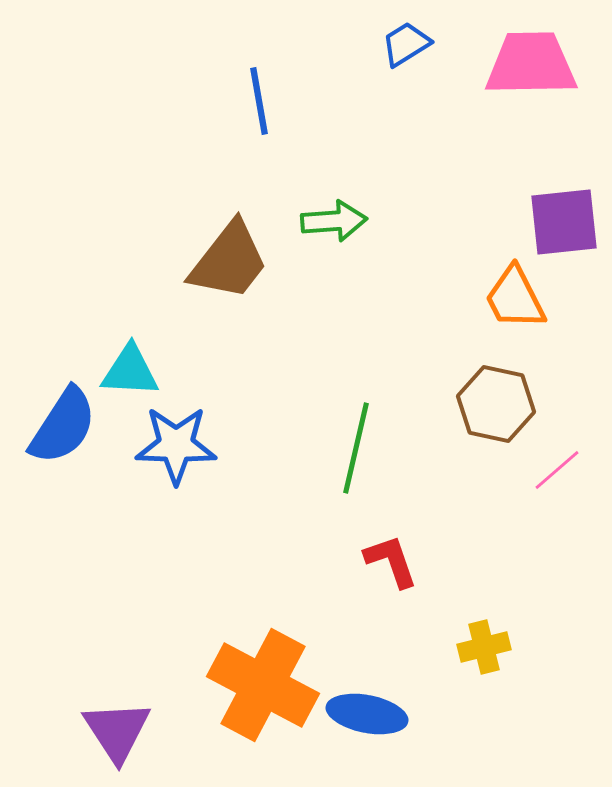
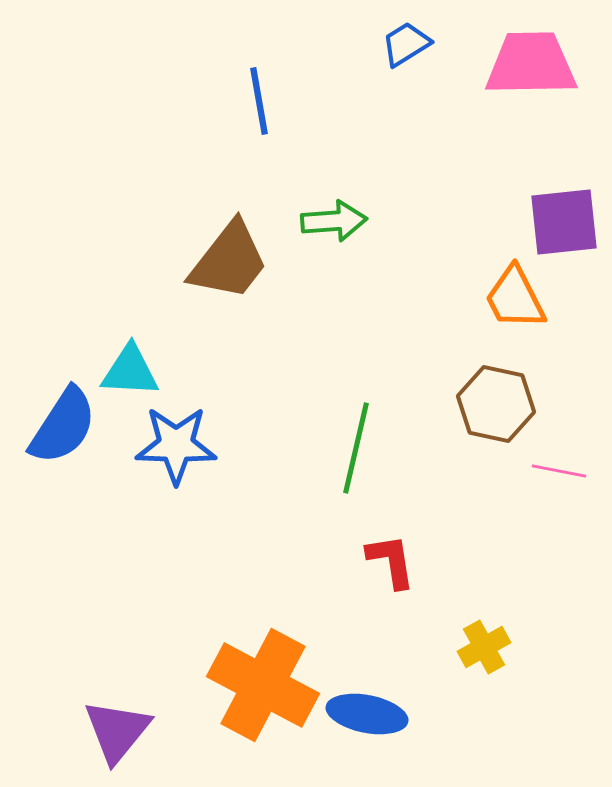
pink line: moved 2 px right, 1 px down; rotated 52 degrees clockwise
red L-shape: rotated 10 degrees clockwise
yellow cross: rotated 15 degrees counterclockwise
purple triangle: rotated 12 degrees clockwise
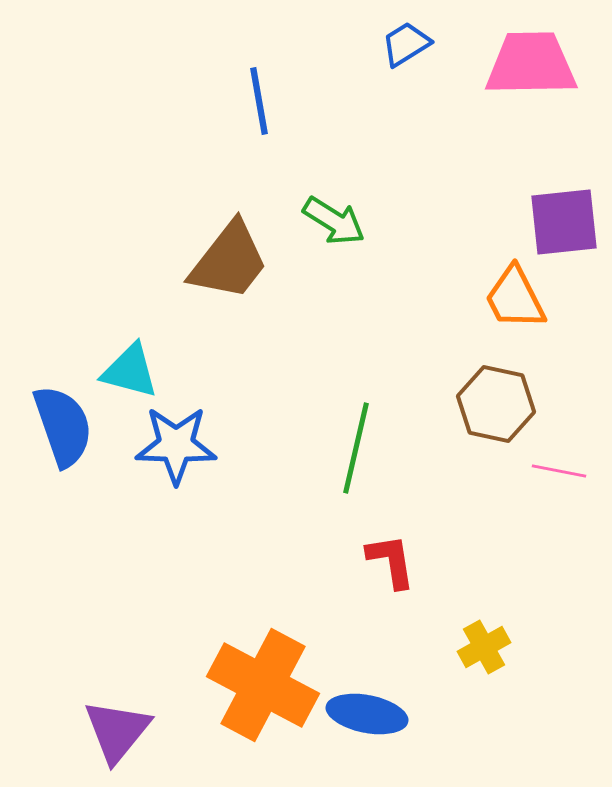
green arrow: rotated 36 degrees clockwise
cyan triangle: rotated 12 degrees clockwise
blue semicircle: rotated 52 degrees counterclockwise
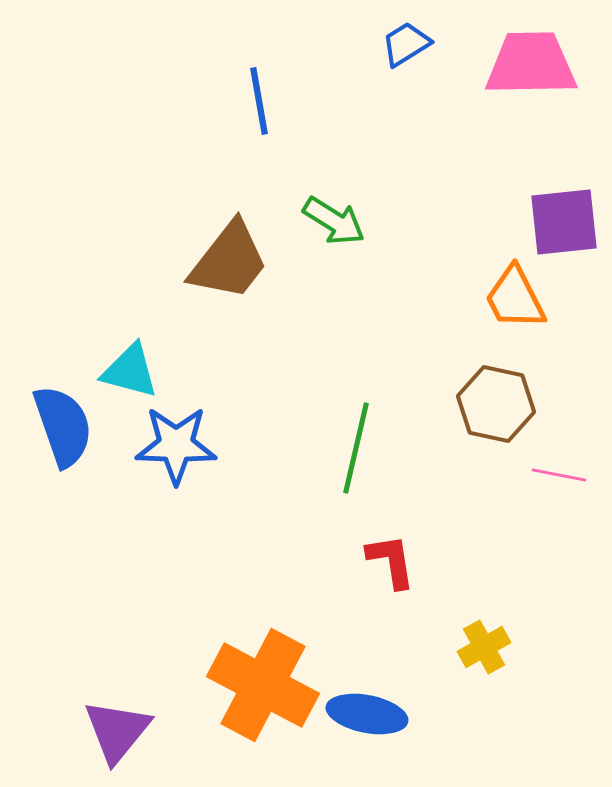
pink line: moved 4 px down
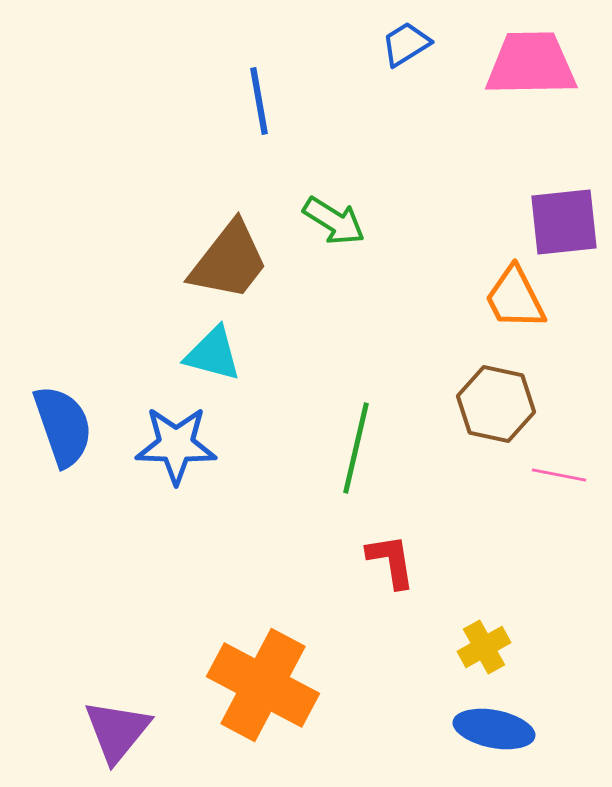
cyan triangle: moved 83 px right, 17 px up
blue ellipse: moved 127 px right, 15 px down
